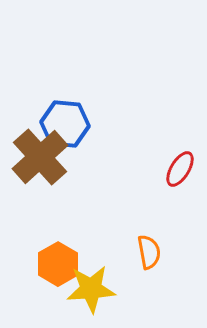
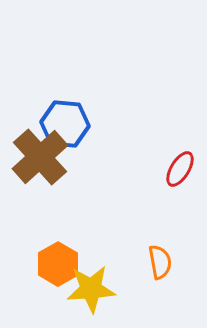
orange semicircle: moved 11 px right, 10 px down
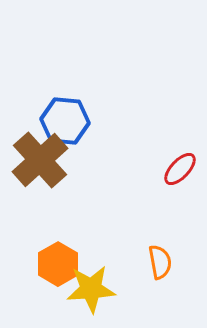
blue hexagon: moved 3 px up
brown cross: moved 3 px down
red ellipse: rotated 12 degrees clockwise
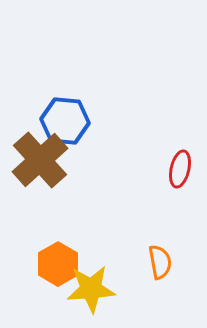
red ellipse: rotated 30 degrees counterclockwise
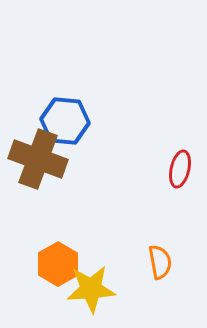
brown cross: moved 2 px left, 1 px up; rotated 28 degrees counterclockwise
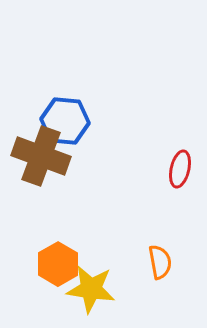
brown cross: moved 3 px right, 3 px up
yellow star: rotated 12 degrees clockwise
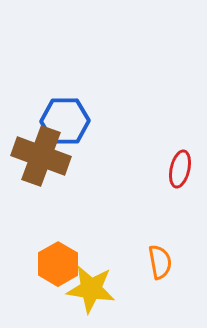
blue hexagon: rotated 6 degrees counterclockwise
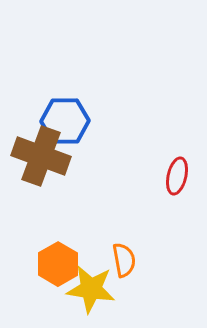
red ellipse: moved 3 px left, 7 px down
orange semicircle: moved 36 px left, 2 px up
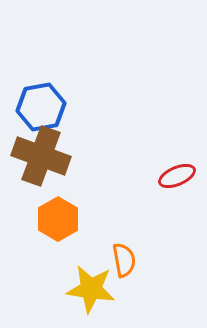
blue hexagon: moved 24 px left, 14 px up; rotated 9 degrees counterclockwise
red ellipse: rotated 54 degrees clockwise
orange hexagon: moved 45 px up
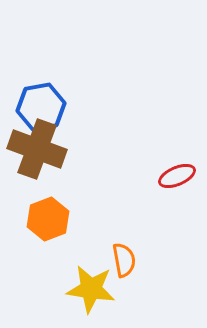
brown cross: moved 4 px left, 7 px up
orange hexagon: moved 10 px left; rotated 9 degrees clockwise
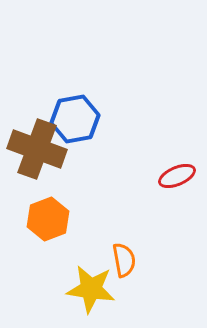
blue hexagon: moved 34 px right, 12 px down
